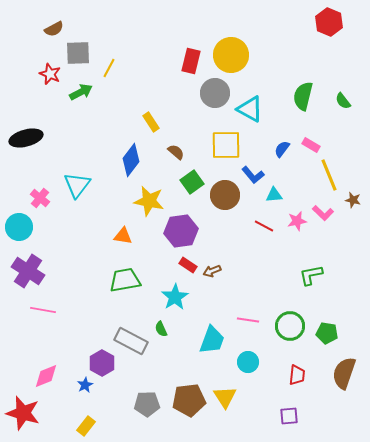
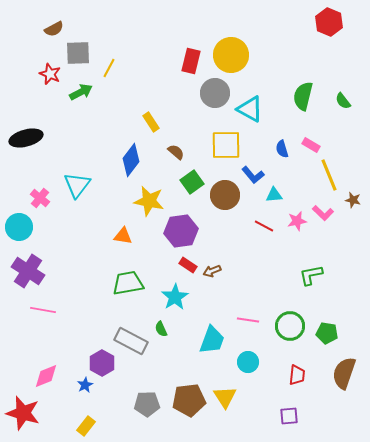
blue semicircle at (282, 149): rotated 54 degrees counterclockwise
green trapezoid at (125, 280): moved 3 px right, 3 px down
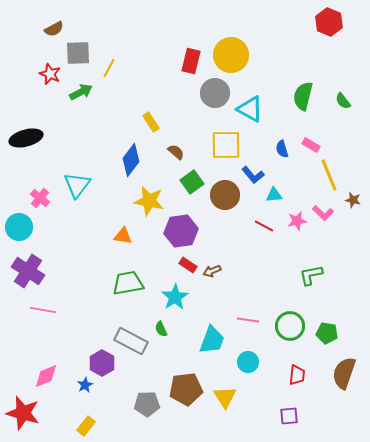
brown pentagon at (189, 400): moved 3 px left, 11 px up
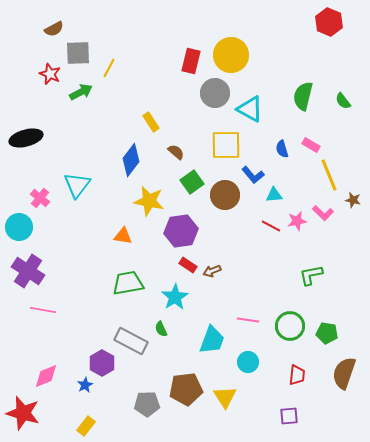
red line at (264, 226): moved 7 px right
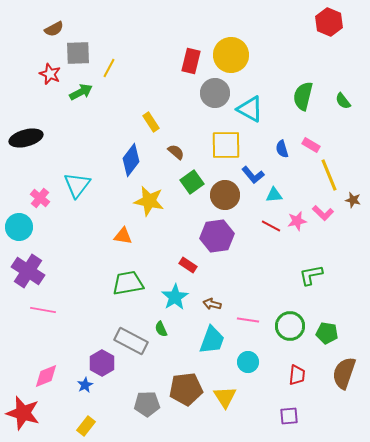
purple hexagon at (181, 231): moved 36 px right, 5 px down
brown arrow at (212, 271): moved 33 px down; rotated 36 degrees clockwise
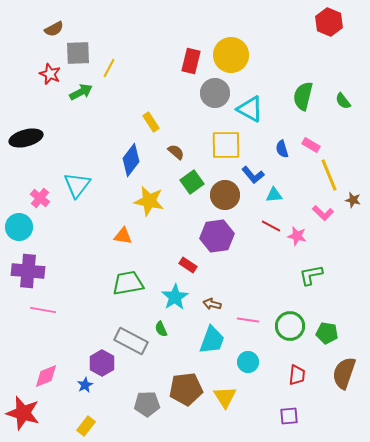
pink star at (297, 221): moved 15 px down; rotated 24 degrees clockwise
purple cross at (28, 271): rotated 28 degrees counterclockwise
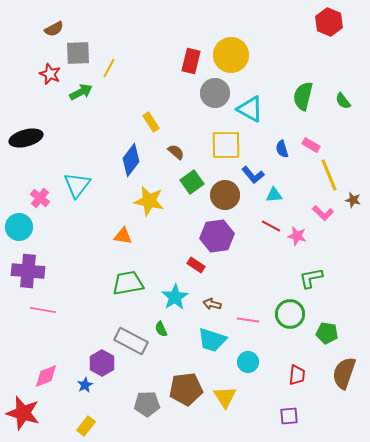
red rectangle at (188, 265): moved 8 px right
green L-shape at (311, 275): moved 3 px down
green circle at (290, 326): moved 12 px up
cyan trapezoid at (212, 340): rotated 88 degrees clockwise
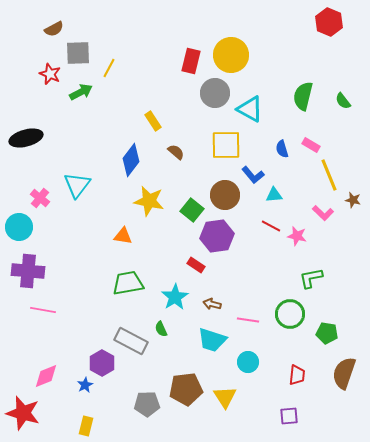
yellow rectangle at (151, 122): moved 2 px right, 1 px up
green square at (192, 182): moved 28 px down; rotated 15 degrees counterclockwise
yellow rectangle at (86, 426): rotated 24 degrees counterclockwise
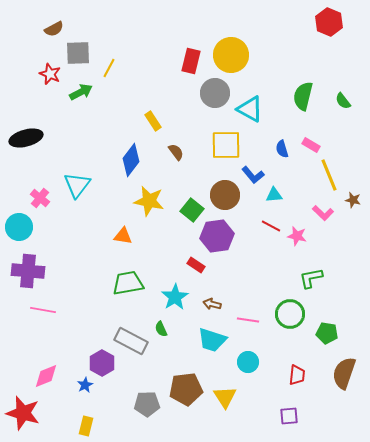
brown semicircle at (176, 152): rotated 12 degrees clockwise
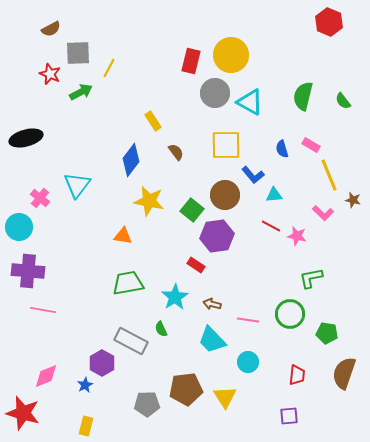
brown semicircle at (54, 29): moved 3 px left
cyan triangle at (250, 109): moved 7 px up
cyan trapezoid at (212, 340): rotated 28 degrees clockwise
